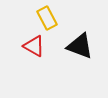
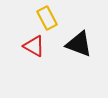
black triangle: moved 1 px left, 2 px up
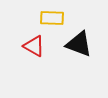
yellow rectangle: moved 5 px right; rotated 60 degrees counterclockwise
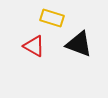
yellow rectangle: rotated 15 degrees clockwise
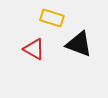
red triangle: moved 3 px down
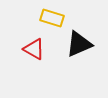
black triangle: rotated 44 degrees counterclockwise
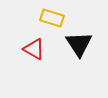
black triangle: rotated 40 degrees counterclockwise
